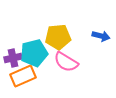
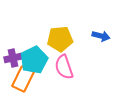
yellow pentagon: moved 2 px right, 2 px down
cyan pentagon: moved 7 px down; rotated 12 degrees counterclockwise
pink semicircle: moved 2 px left, 5 px down; rotated 40 degrees clockwise
orange rectangle: moved 3 px down; rotated 40 degrees counterclockwise
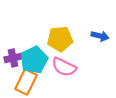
blue arrow: moved 1 px left
pink semicircle: rotated 45 degrees counterclockwise
orange rectangle: moved 3 px right, 3 px down
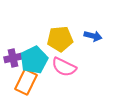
blue arrow: moved 7 px left
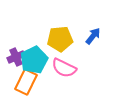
blue arrow: rotated 66 degrees counterclockwise
purple cross: moved 3 px right, 1 px up; rotated 12 degrees counterclockwise
pink semicircle: moved 1 px down
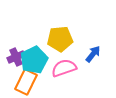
blue arrow: moved 18 px down
pink semicircle: rotated 135 degrees clockwise
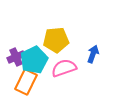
yellow pentagon: moved 4 px left, 1 px down
blue arrow: rotated 18 degrees counterclockwise
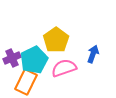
yellow pentagon: rotated 30 degrees counterclockwise
purple cross: moved 4 px left, 1 px down
